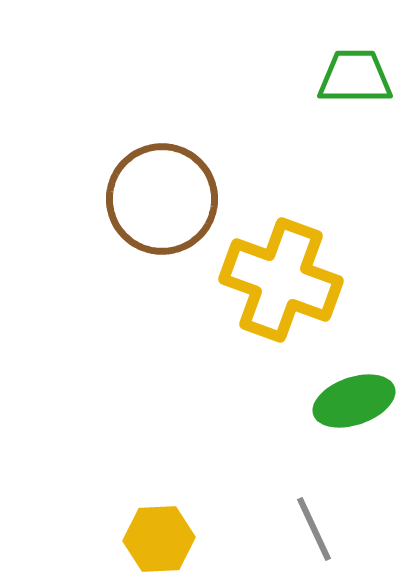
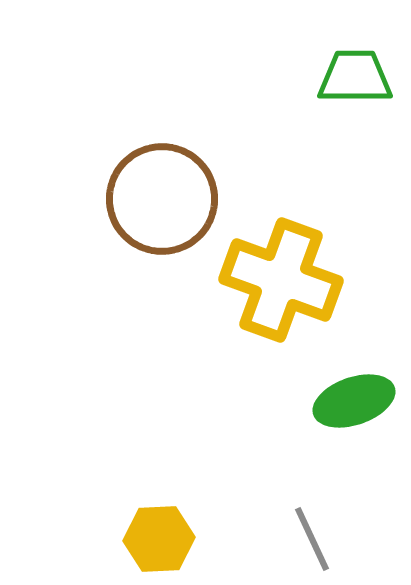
gray line: moved 2 px left, 10 px down
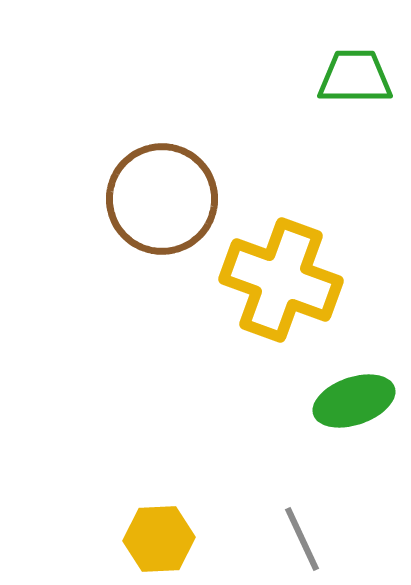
gray line: moved 10 px left
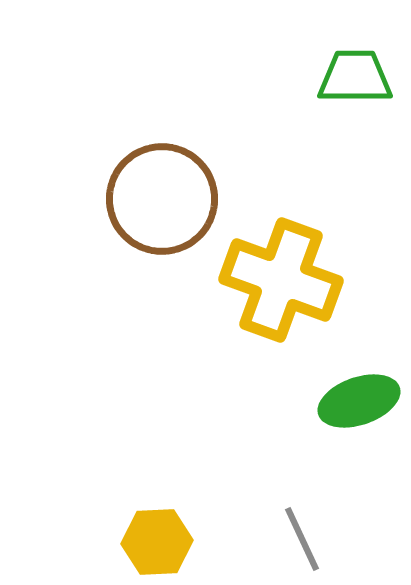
green ellipse: moved 5 px right
yellow hexagon: moved 2 px left, 3 px down
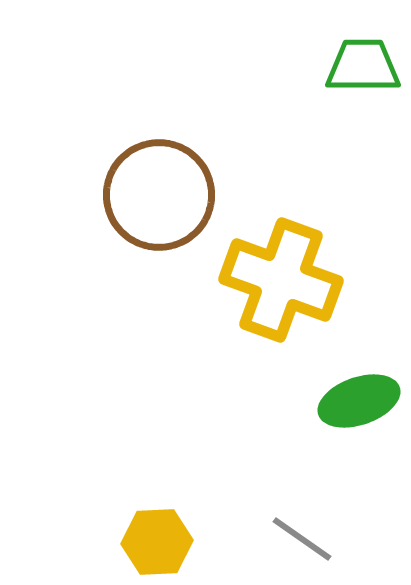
green trapezoid: moved 8 px right, 11 px up
brown circle: moved 3 px left, 4 px up
gray line: rotated 30 degrees counterclockwise
